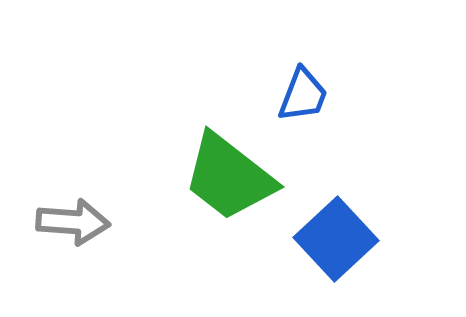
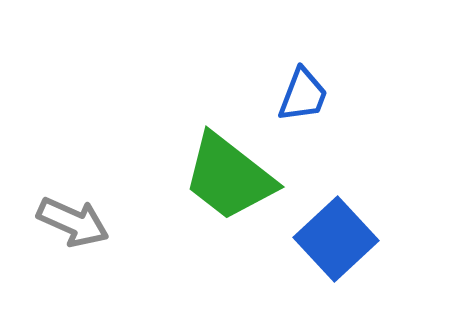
gray arrow: rotated 20 degrees clockwise
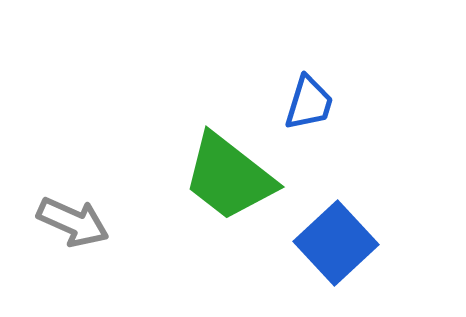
blue trapezoid: moved 6 px right, 8 px down; rotated 4 degrees counterclockwise
blue square: moved 4 px down
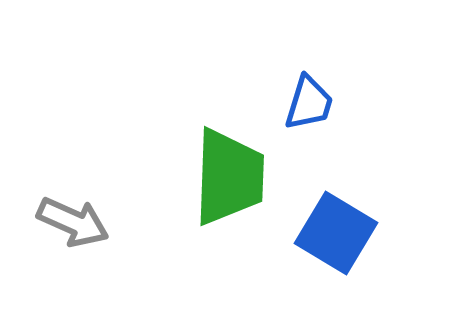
green trapezoid: rotated 126 degrees counterclockwise
blue square: moved 10 px up; rotated 16 degrees counterclockwise
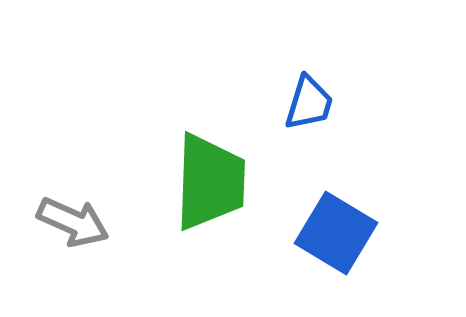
green trapezoid: moved 19 px left, 5 px down
